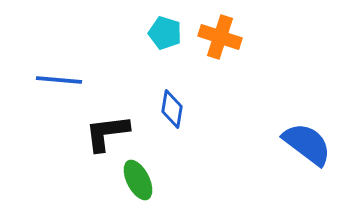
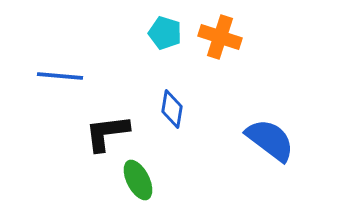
blue line: moved 1 px right, 4 px up
blue semicircle: moved 37 px left, 4 px up
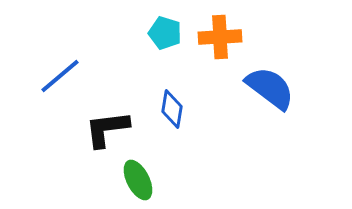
orange cross: rotated 21 degrees counterclockwise
blue line: rotated 45 degrees counterclockwise
black L-shape: moved 4 px up
blue semicircle: moved 52 px up
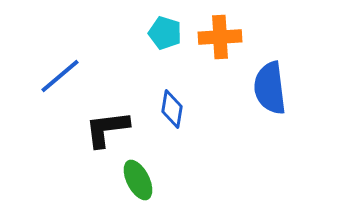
blue semicircle: rotated 134 degrees counterclockwise
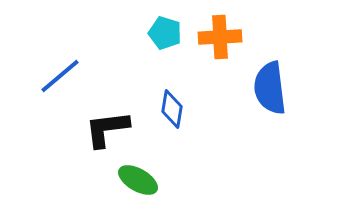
green ellipse: rotated 33 degrees counterclockwise
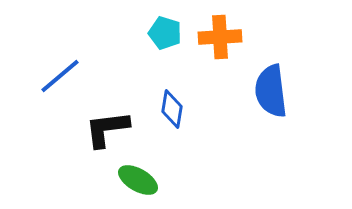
blue semicircle: moved 1 px right, 3 px down
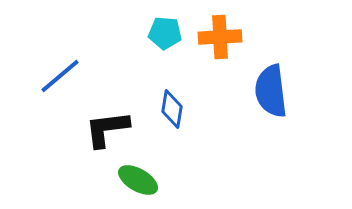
cyan pentagon: rotated 12 degrees counterclockwise
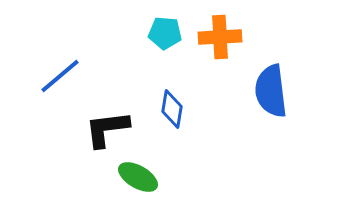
green ellipse: moved 3 px up
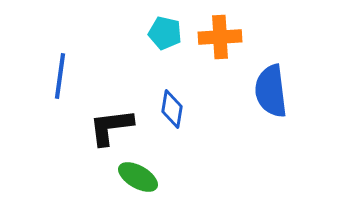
cyan pentagon: rotated 8 degrees clockwise
blue line: rotated 42 degrees counterclockwise
black L-shape: moved 4 px right, 2 px up
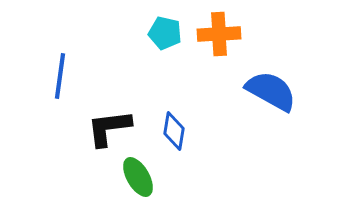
orange cross: moved 1 px left, 3 px up
blue semicircle: rotated 126 degrees clockwise
blue diamond: moved 2 px right, 22 px down
black L-shape: moved 2 px left, 1 px down
green ellipse: rotated 30 degrees clockwise
